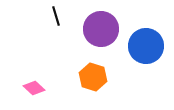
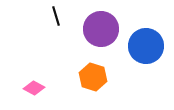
pink diamond: rotated 15 degrees counterclockwise
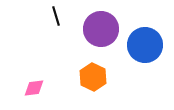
blue circle: moved 1 px left, 1 px up
orange hexagon: rotated 8 degrees clockwise
pink diamond: rotated 35 degrees counterclockwise
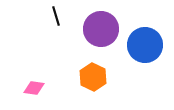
pink diamond: rotated 15 degrees clockwise
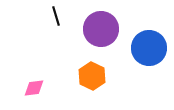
blue circle: moved 4 px right, 3 px down
orange hexagon: moved 1 px left, 1 px up
pink diamond: rotated 15 degrees counterclockwise
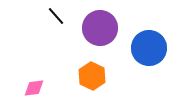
black line: rotated 24 degrees counterclockwise
purple circle: moved 1 px left, 1 px up
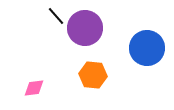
purple circle: moved 15 px left
blue circle: moved 2 px left
orange hexagon: moved 1 px right, 1 px up; rotated 20 degrees counterclockwise
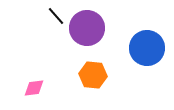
purple circle: moved 2 px right
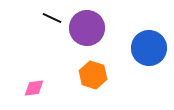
black line: moved 4 px left, 2 px down; rotated 24 degrees counterclockwise
blue circle: moved 2 px right
orange hexagon: rotated 12 degrees clockwise
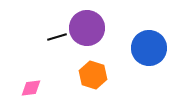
black line: moved 5 px right, 19 px down; rotated 42 degrees counterclockwise
pink diamond: moved 3 px left
